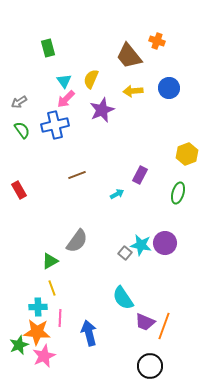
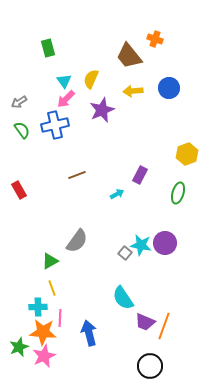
orange cross: moved 2 px left, 2 px up
orange star: moved 6 px right
green star: moved 2 px down
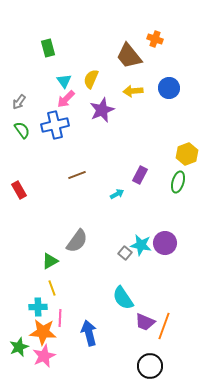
gray arrow: rotated 21 degrees counterclockwise
green ellipse: moved 11 px up
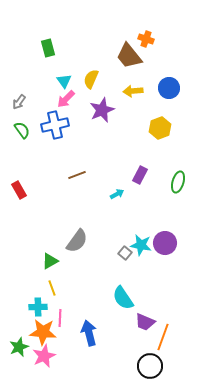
orange cross: moved 9 px left
yellow hexagon: moved 27 px left, 26 px up
orange line: moved 1 px left, 11 px down
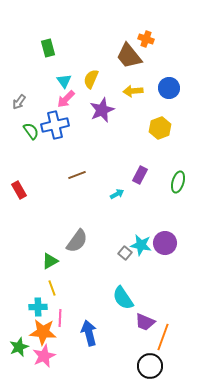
green semicircle: moved 9 px right, 1 px down
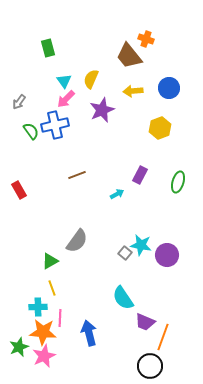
purple circle: moved 2 px right, 12 px down
